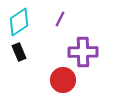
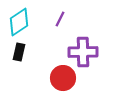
black rectangle: rotated 36 degrees clockwise
red circle: moved 2 px up
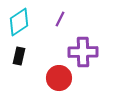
black rectangle: moved 4 px down
red circle: moved 4 px left
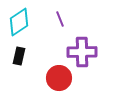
purple line: rotated 49 degrees counterclockwise
purple cross: moved 1 px left
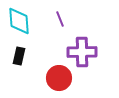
cyan diamond: moved 1 px up; rotated 60 degrees counterclockwise
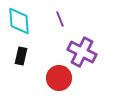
purple cross: rotated 28 degrees clockwise
black rectangle: moved 2 px right
